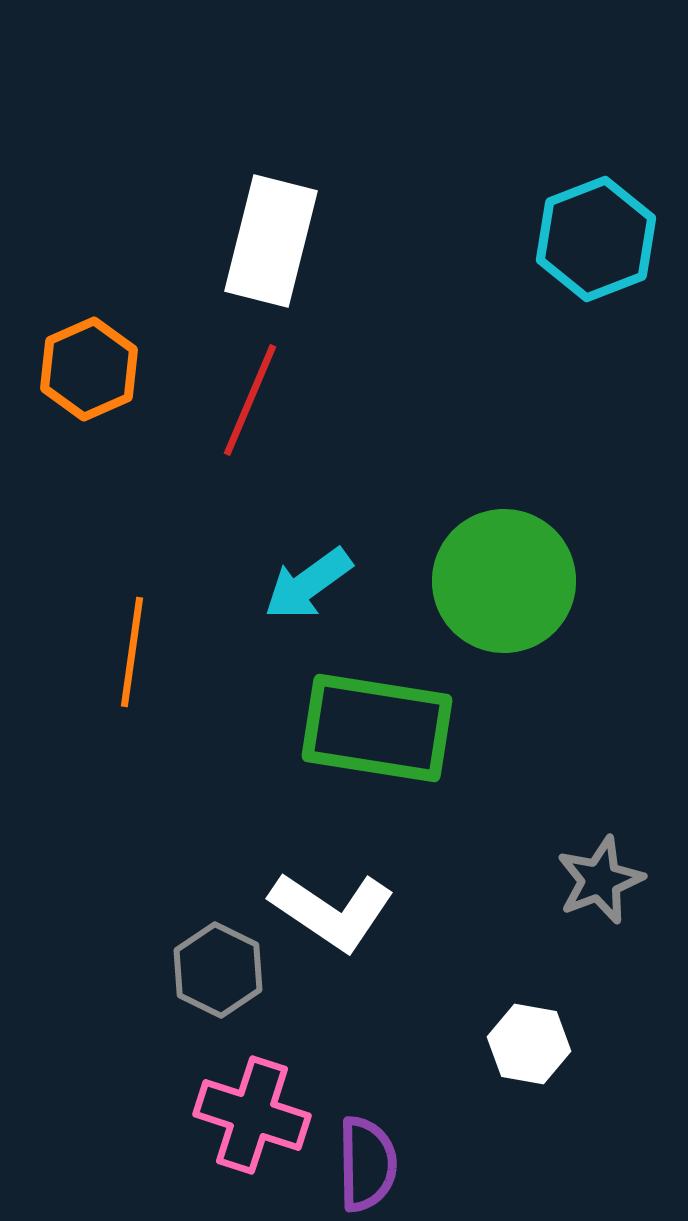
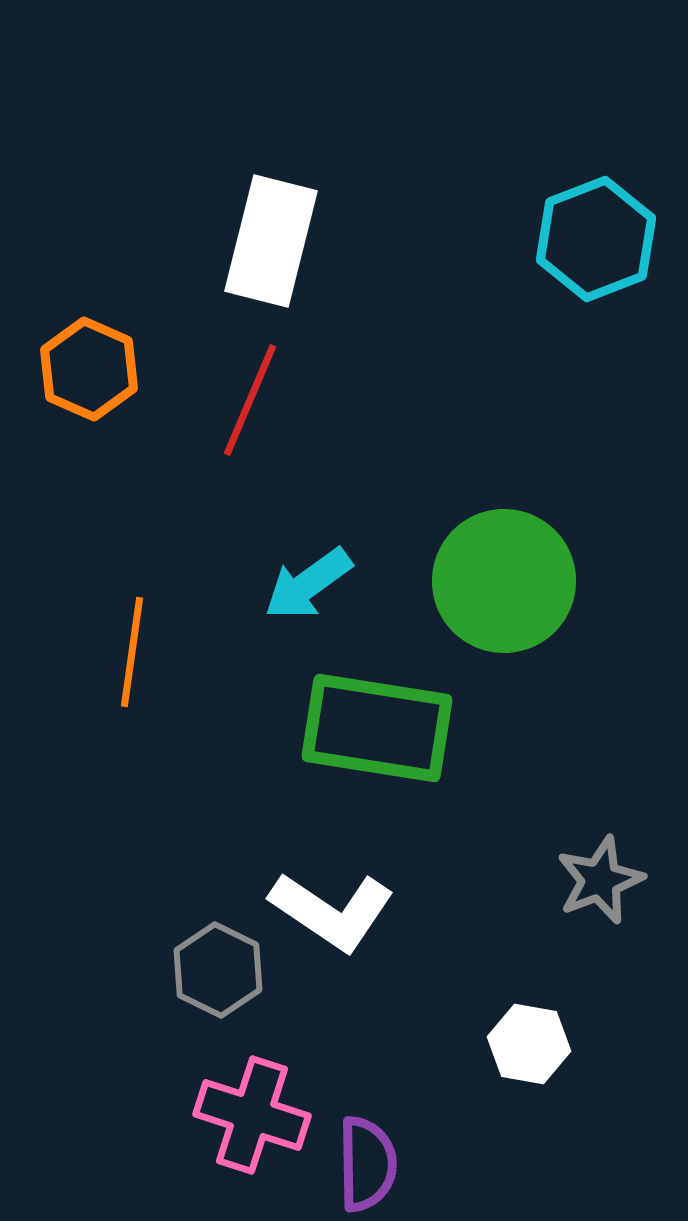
orange hexagon: rotated 12 degrees counterclockwise
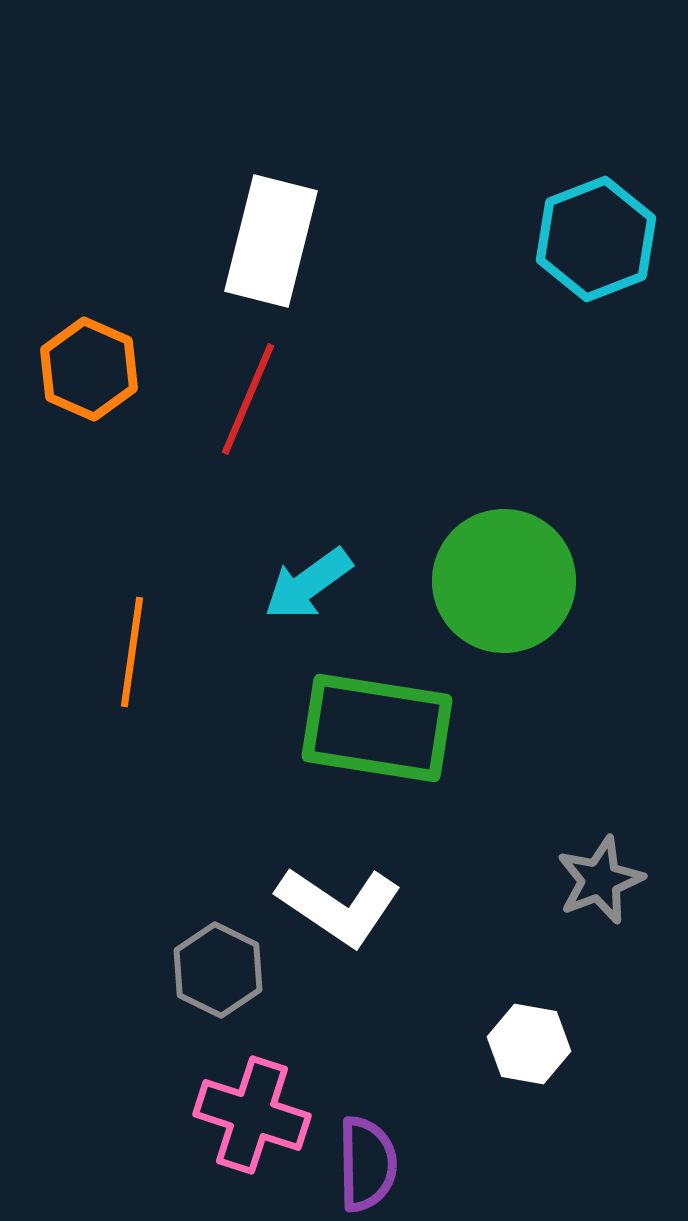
red line: moved 2 px left, 1 px up
white L-shape: moved 7 px right, 5 px up
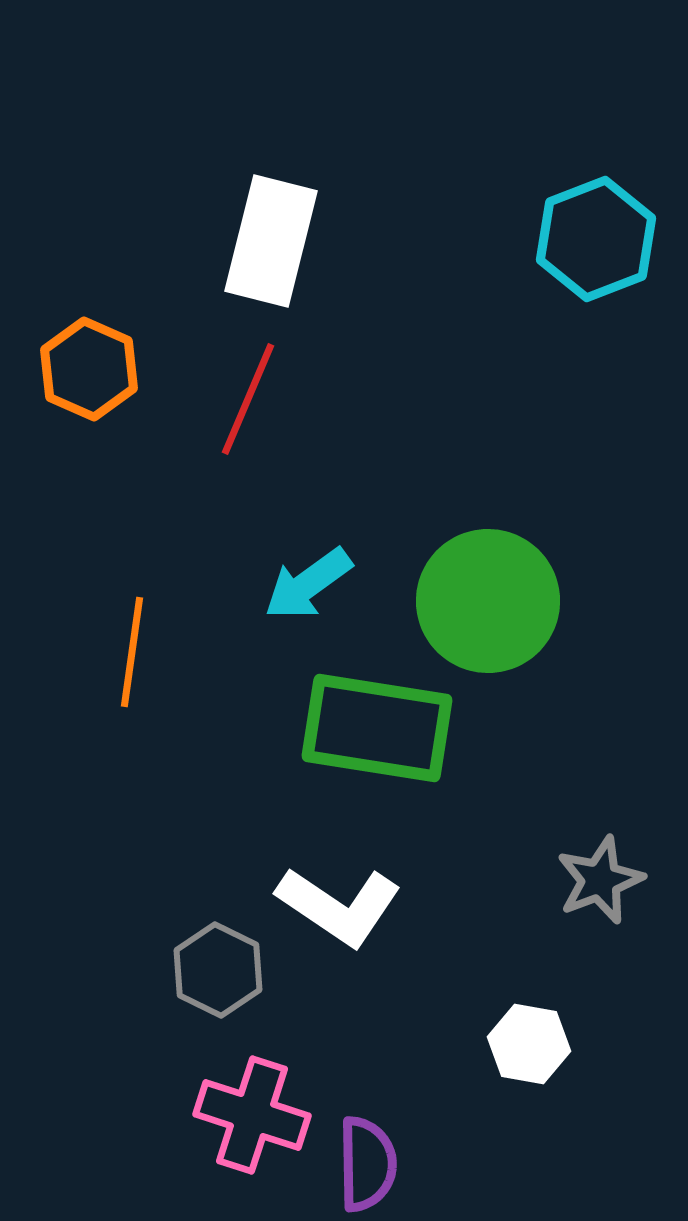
green circle: moved 16 px left, 20 px down
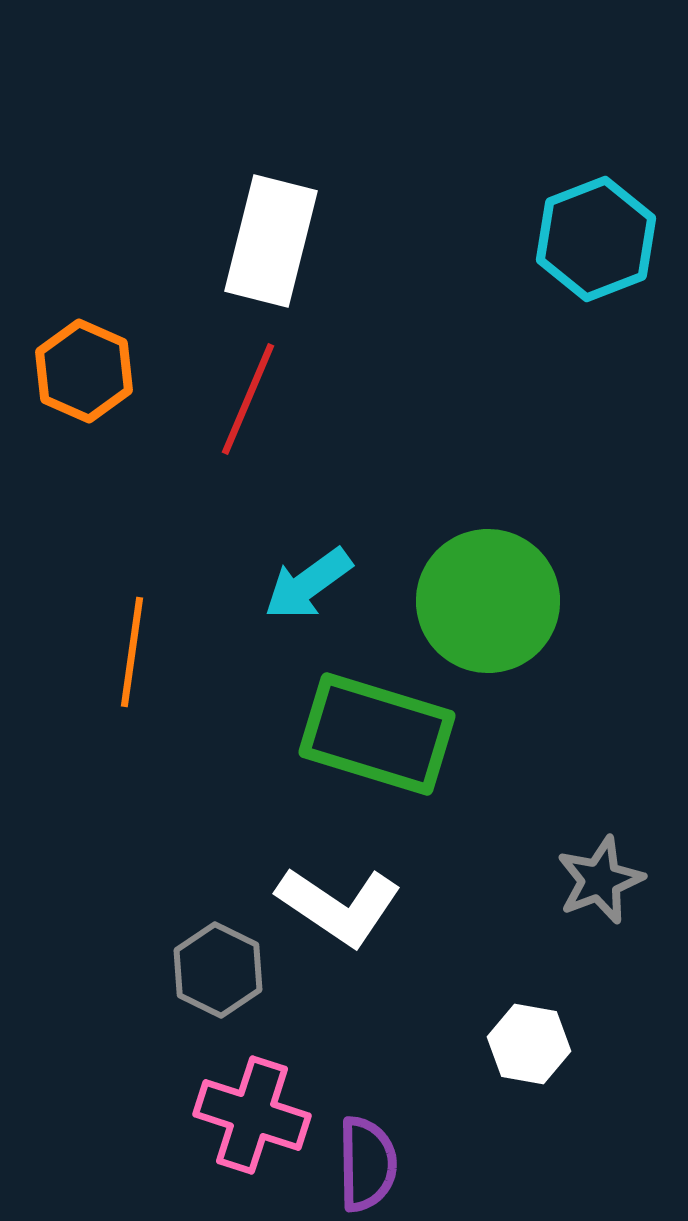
orange hexagon: moved 5 px left, 2 px down
green rectangle: moved 6 px down; rotated 8 degrees clockwise
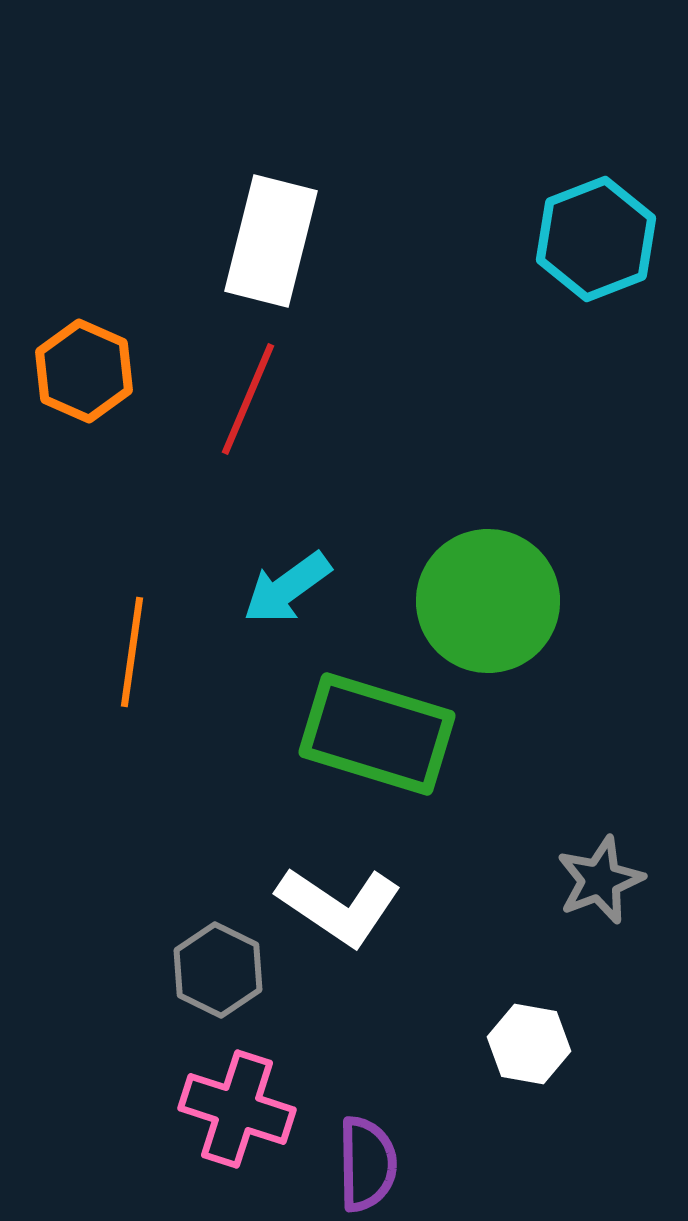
cyan arrow: moved 21 px left, 4 px down
pink cross: moved 15 px left, 6 px up
